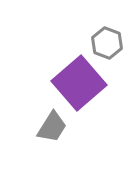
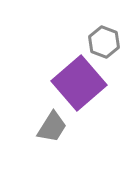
gray hexagon: moved 3 px left, 1 px up
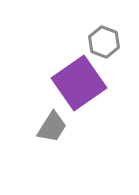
purple square: rotated 6 degrees clockwise
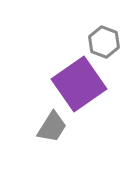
purple square: moved 1 px down
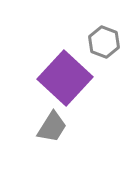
purple square: moved 14 px left, 6 px up; rotated 12 degrees counterclockwise
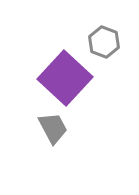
gray trapezoid: moved 1 px right, 1 px down; rotated 60 degrees counterclockwise
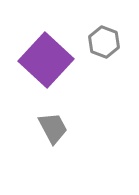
purple square: moved 19 px left, 18 px up
